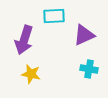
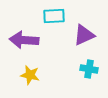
purple arrow: rotated 76 degrees clockwise
yellow star: moved 1 px left, 1 px down
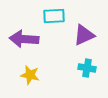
purple arrow: moved 1 px up
cyan cross: moved 2 px left, 1 px up
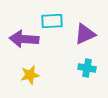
cyan rectangle: moved 2 px left, 5 px down
purple triangle: moved 1 px right, 1 px up
yellow star: rotated 24 degrees counterclockwise
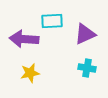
yellow star: moved 2 px up
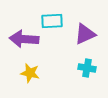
yellow star: rotated 24 degrees clockwise
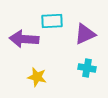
yellow star: moved 7 px right, 4 px down
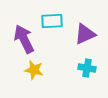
purple arrow: rotated 60 degrees clockwise
yellow star: moved 3 px left, 7 px up
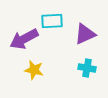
purple arrow: rotated 92 degrees counterclockwise
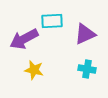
cyan cross: moved 1 px down
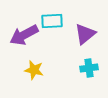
purple triangle: rotated 15 degrees counterclockwise
purple arrow: moved 4 px up
cyan cross: moved 2 px right, 1 px up; rotated 18 degrees counterclockwise
